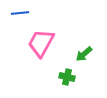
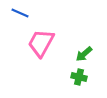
blue line: rotated 30 degrees clockwise
green cross: moved 12 px right
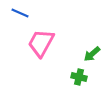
green arrow: moved 8 px right
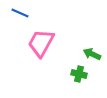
green arrow: rotated 66 degrees clockwise
green cross: moved 3 px up
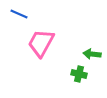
blue line: moved 1 px left, 1 px down
green arrow: rotated 18 degrees counterclockwise
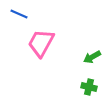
green arrow: moved 3 px down; rotated 36 degrees counterclockwise
green cross: moved 10 px right, 13 px down
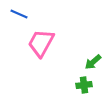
green arrow: moved 1 px right, 5 px down; rotated 12 degrees counterclockwise
green cross: moved 5 px left, 2 px up; rotated 21 degrees counterclockwise
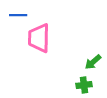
blue line: moved 1 px left, 1 px down; rotated 24 degrees counterclockwise
pink trapezoid: moved 2 px left, 5 px up; rotated 28 degrees counterclockwise
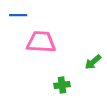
pink trapezoid: moved 2 px right, 4 px down; rotated 92 degrees clockwise
green cross: moved 22 px left
